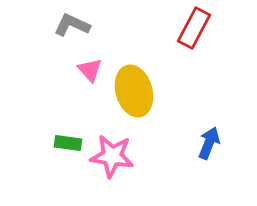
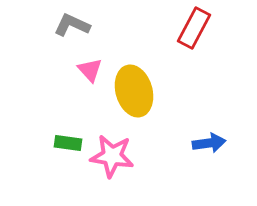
blue arrow: rotated 60 degrees clockwise
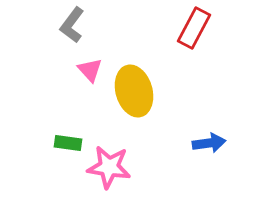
gray L-shape: rotated 78 degrees counterclockwise
pink star: moved 3 px left, 11 px down
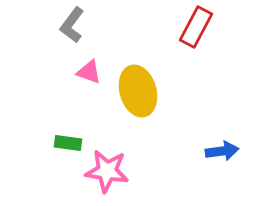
red rectangle: moved 2 px right, 1 px up
pink triangle: moved 1 px left, 2 px down; rotated 28 degrees counterclockwise
yellow ellipse: moved 4 px right
blue arrow: moved 13 px right, 8 px down
pink star: moved 2 px left, 4 px down
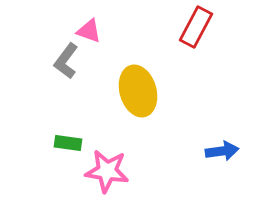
gray L-shape: moved 6 px left, 36 px down
pink triangle: moved 41 px up
